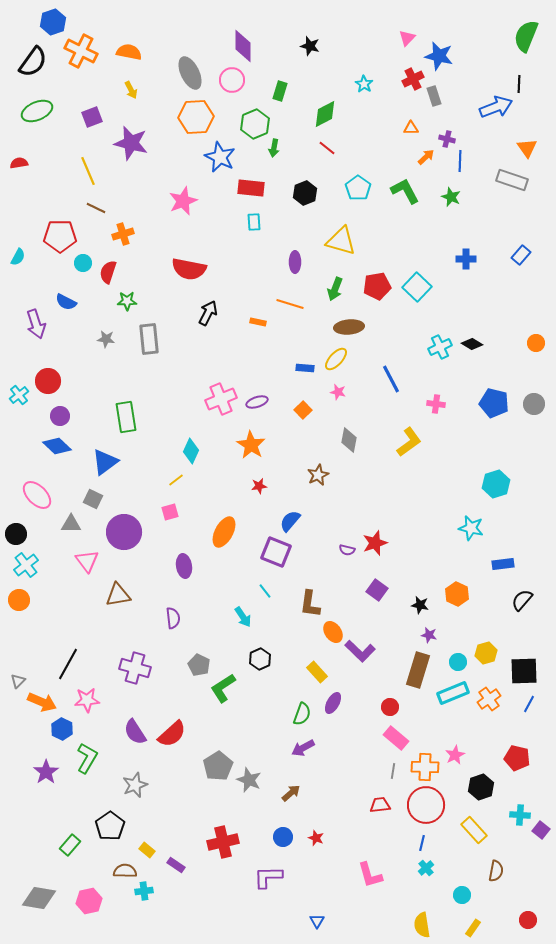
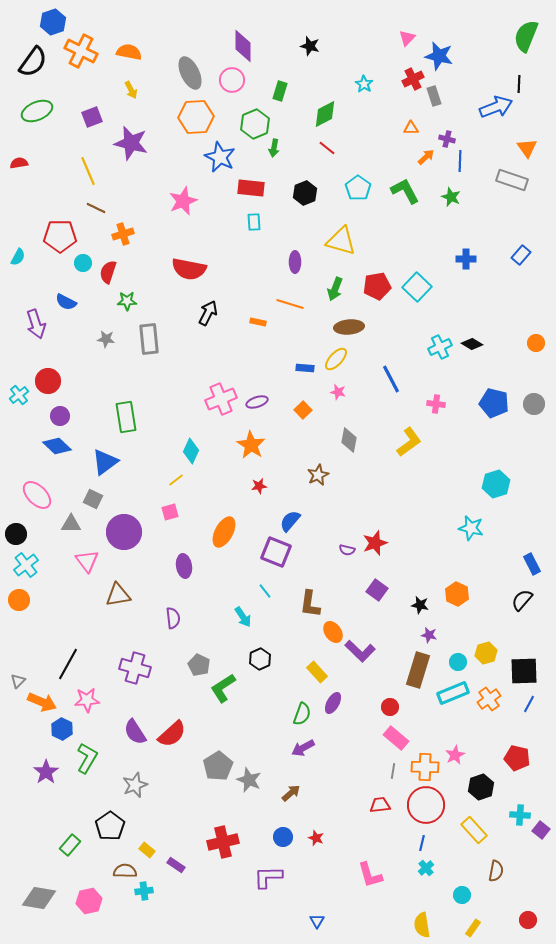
blue rectangle at (503, 564): moved 29 px right; rotated 70 degrees clockwise
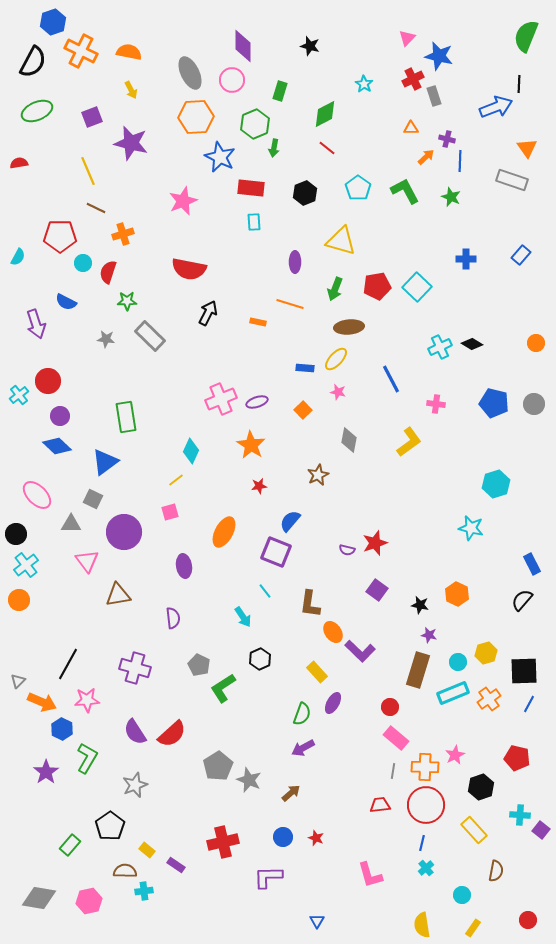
black semicircle at (33, 62): rotated 8 degrees counterclockwise
gray rectangle at (149, 339): moved 1 px right, 3 px up; rotated 40 degrees counterclockwise
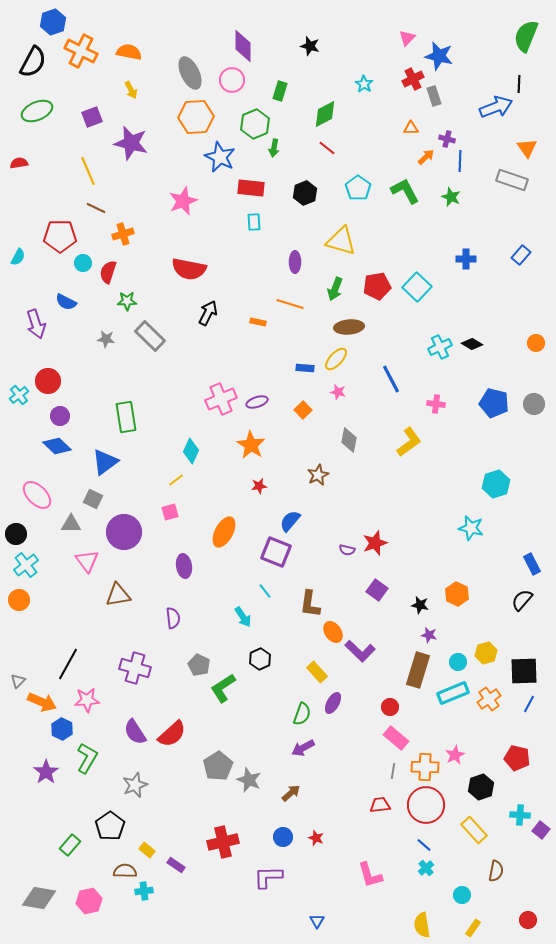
blue line at (422, 843): moved 2 px right, 2 px down; rotated 63 degrees counterclockwise
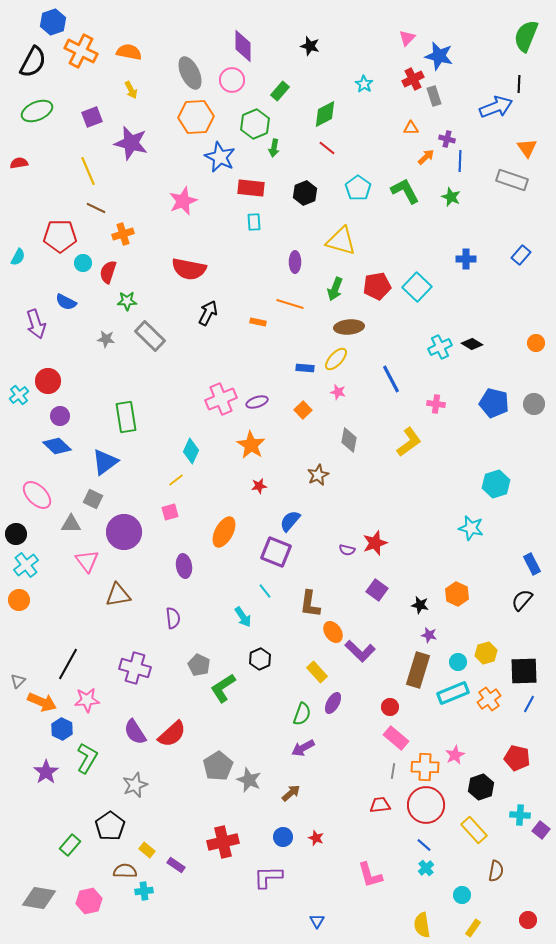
green rectangle at (280, 91): rotated 24 degrees clockwise
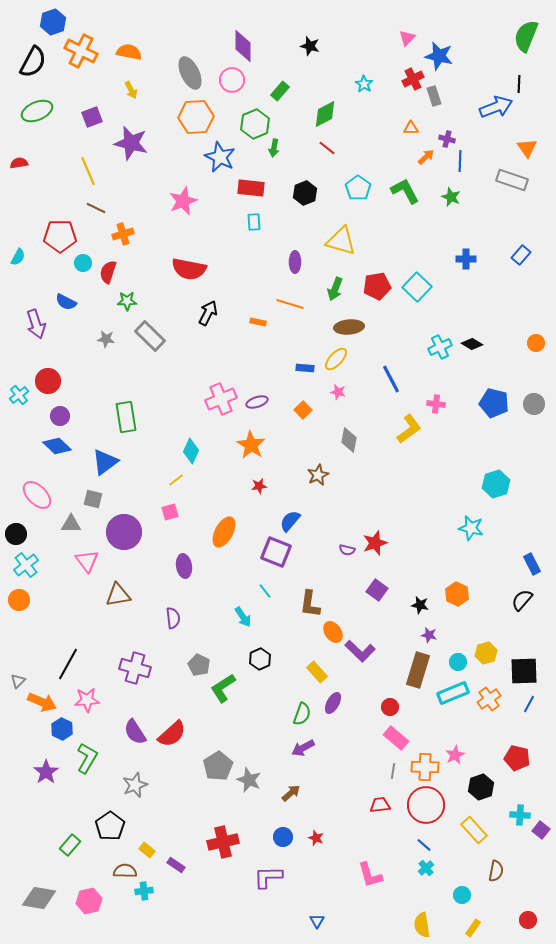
yellow L-shape at (409, 442): moved 13 px up
gray square at (93, 499): rotated 12 degrees counterclockwise
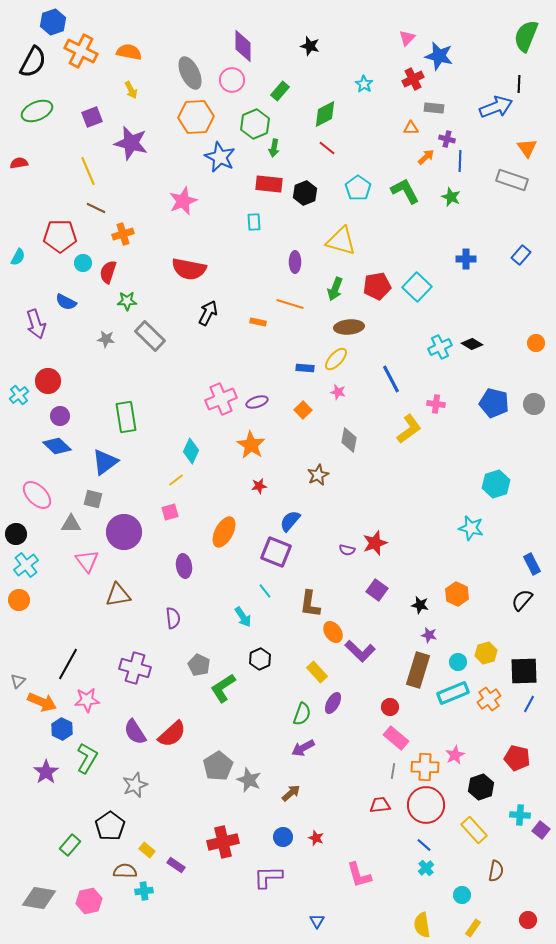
gray rectangle at (434, 96): moved 12 px down; rotated 66 degrees counterclockwise
red rectangle at (251, 188): moved 18 px right, 4 px up
pink L-shape at (370, 875): moved 11 px left
